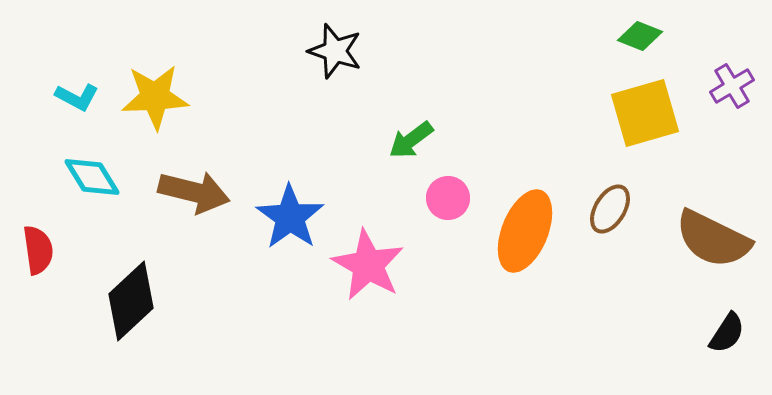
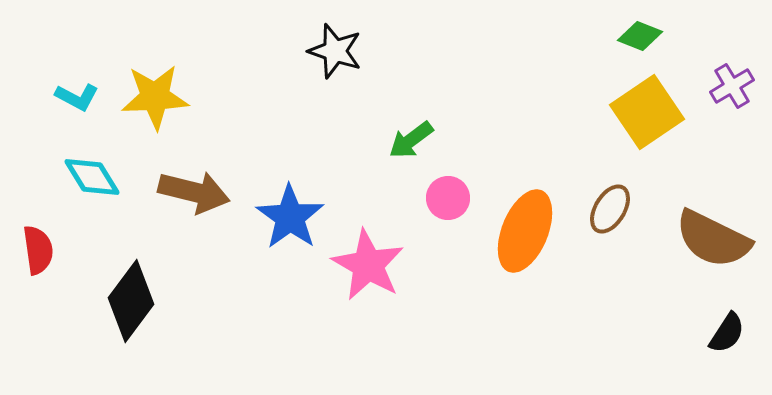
yellow square: moved 2 px right, 1 px up; rotated 18 degrees counterclockwise
black diamond: rotated 10 degrees counterclockwise
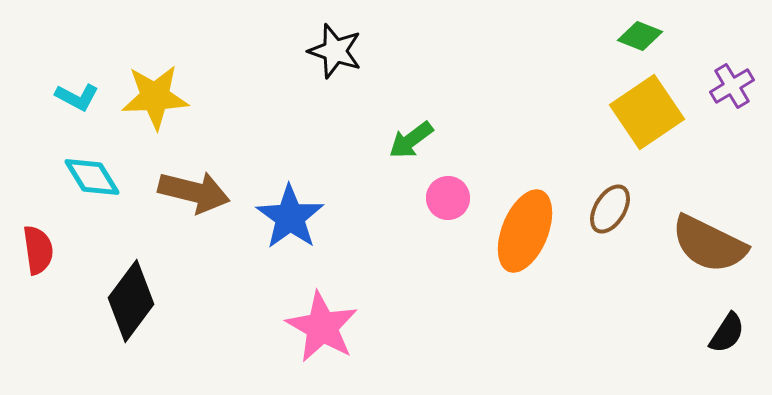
brown semicircle: moved 4 px left, 5 px down
pink star: moved 46 px left, 62 px down
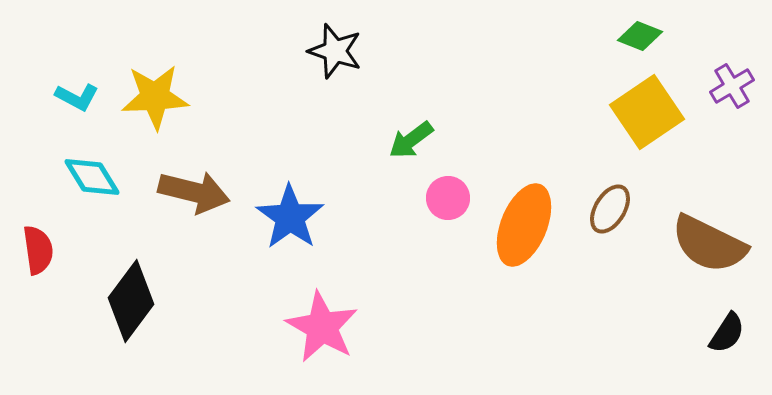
orange ellipse: moved 1 px left, 6 px up
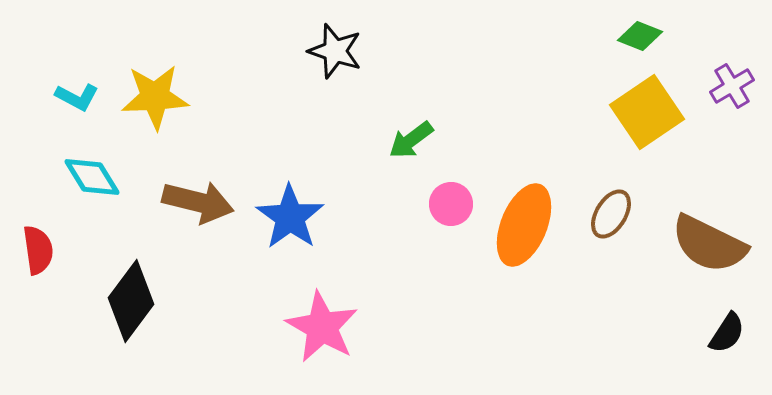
brown arrow: moved 4 px right, 10 px down
pink circle: moved 3 px right, 6 px down
brown ellipse: moved 1 px right, 5 px down
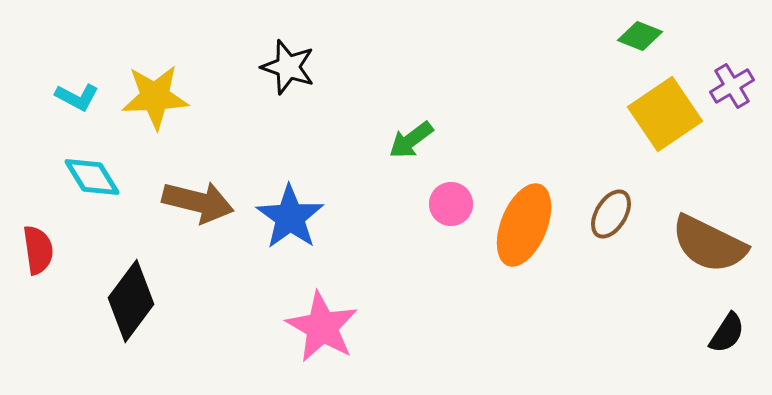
black star: moved 47 px left, 16 px down
yellow square: moved 18 px right, 2 px down
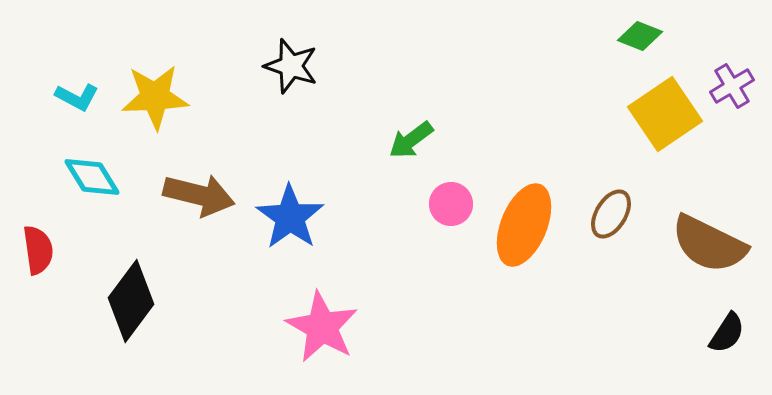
black star: moved 3 px right, 1 px up
brown arrow: moved 1 px right, 7 px up
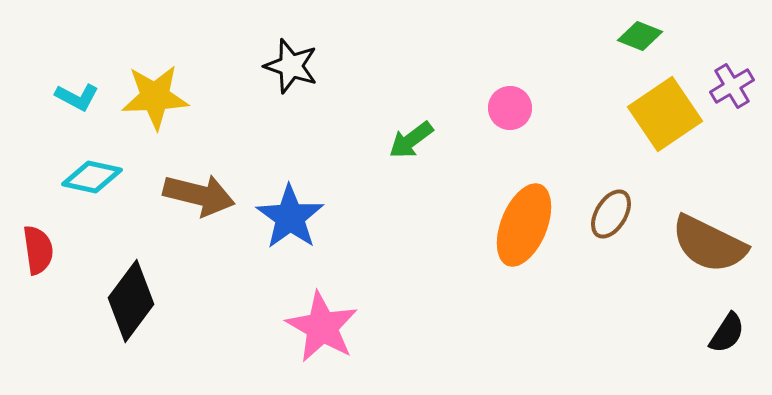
cyan diamond: rotated 46 degrees counterclockwise
pink circle: moved 59 px right, 96 px up
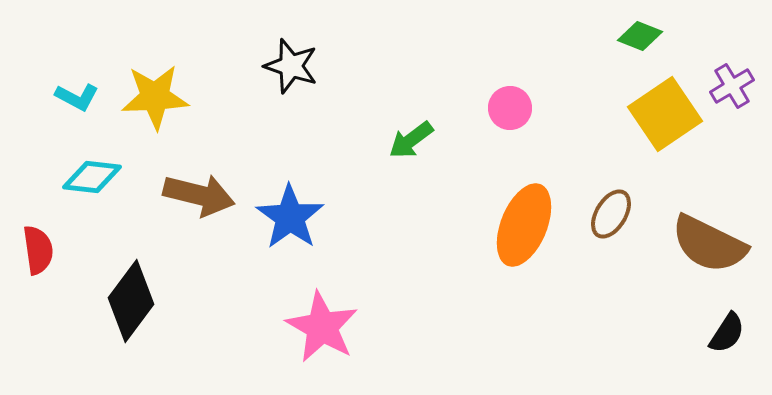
cyan diamond: rotated 6 degrees counterclockwise
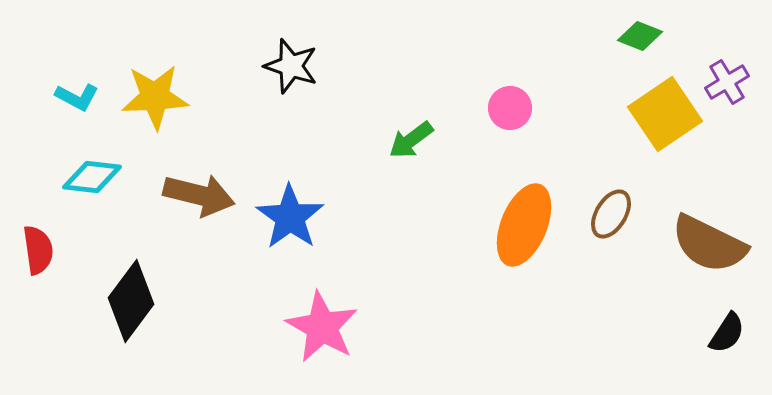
purple cross: moved 5 px left, 4 px up
